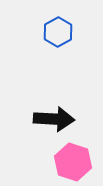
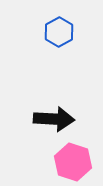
blue hexagon: moved 1 px right
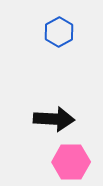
pink hexagon: moved 2 px left; rotated 18 degrees counterclockwise
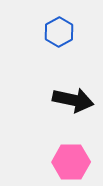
black arrow: moved 19 px right, 19 px up; rotated 9 degrees clockwise
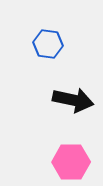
blue hexagon: moved 11 px left, 12 px down; rotated 24 degrees counterclockwise
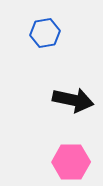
blue hexagon: moved 3 px left, 11 px up; rotated 16 degrees counterclockwise
